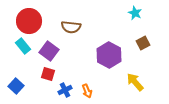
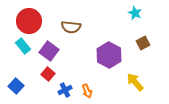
red square: rotated 24 degrees clockwise
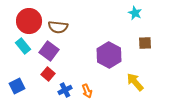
brown semicircle: moved 13 px left
brown square: moved 2 px right; rotated 24 degrees clockwise
blue square: moved 1 px right; rotated 21 degrees clockwise
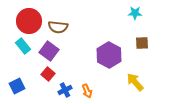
cyan star: rotated 24 degrees counterclockwise
brown square: moved 3 px left
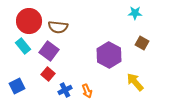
brown square: rotated 32 degrees clockwise
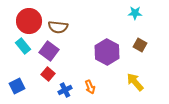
brown square: moved 2 px left, 2 px down
purple hexagon: moved 2 px left, 3 px up
orange arrow: moved 3 px right, 4 px up
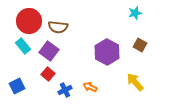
cyan star: rotated 16 degrees counterclockwise
orange arrow: rotated 136 degrees clockwise
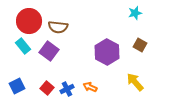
red square: moved 1 px left, 14 px down
blue cross: moved 2 px right, 1 px up
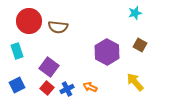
cyan rectangle: moved 6 px left, 5 px down; rotated 21 degrees clockwise
purple square: moved 16 px down
blue square: moved 1 px up
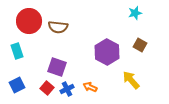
purple square: moved 8 px right; rotated 18 degrees counterclockwise
yellow arrow: moved 4 px left, 2 px up
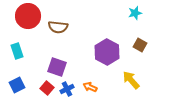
red circle: moved 1 px left, 5 px up
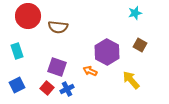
orange arrow: moved 16 px up
